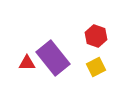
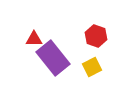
red triangle: moved 7 px right, 24 px up
yellow square: moved 4 px left
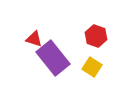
red triangle: rotated 18 degrees clockwise
yellow square: rotated 30 degrees counterclockwise
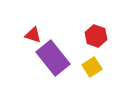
red triangle: moved 1 px left, 4 px up
yellow square: rotated 24 degrees clockwise
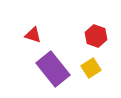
purple rectangle: moved 11 px down
yellow square: moved 1 px left, 1 px down
